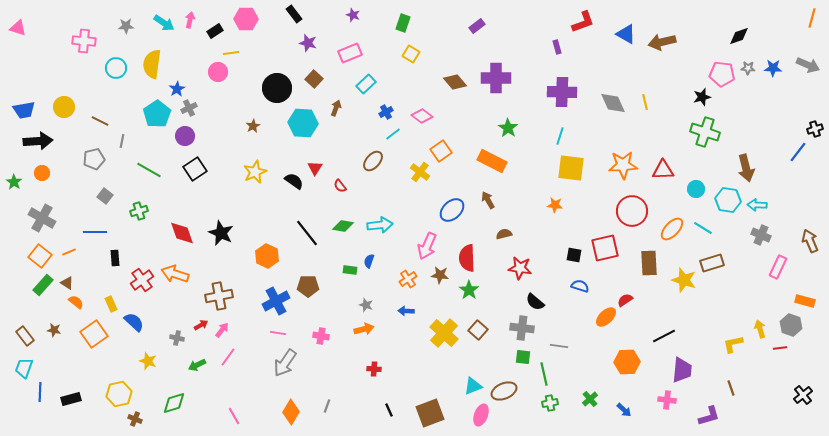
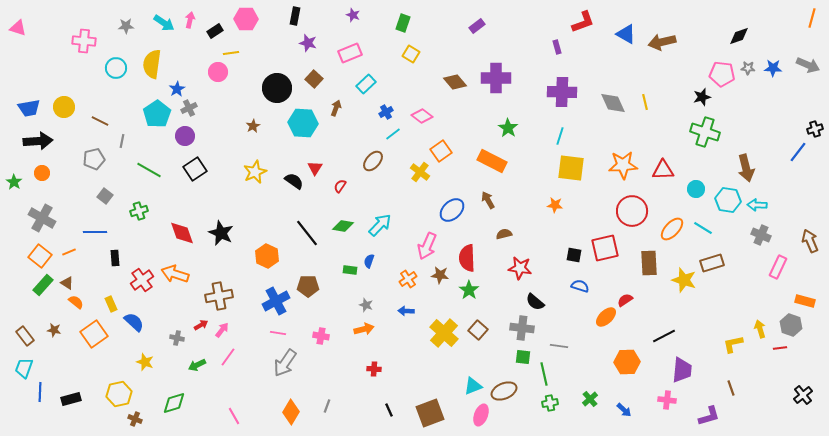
black rectangle at (294, 14): moved 1 px right, 2 px down; rotated 48 degrees clockwise
blue trapezoid at (24, 110): moved 5 px right, 2 px up
red semicircle at (340, 186): rotated 72 degrees clockwise
cyan arrow at (380, 225): rotated 40 degrees counterclockwise
yellow star at (148, 361): moved 3 px left, 1 px down
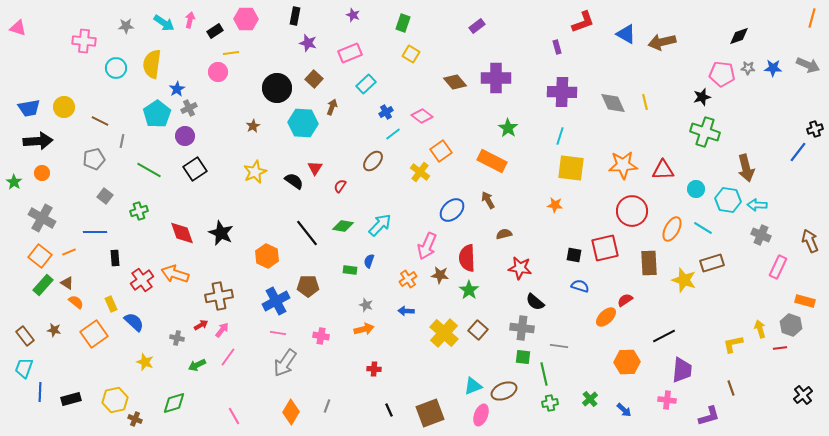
brown arrow at (336, 108): moved 4 px left, 1 px up
orange ellipse at (672, 229): rotated 15 degrees counterclockwise
yellow hexagon at (119, 394): moved 4 px left, 6 px down
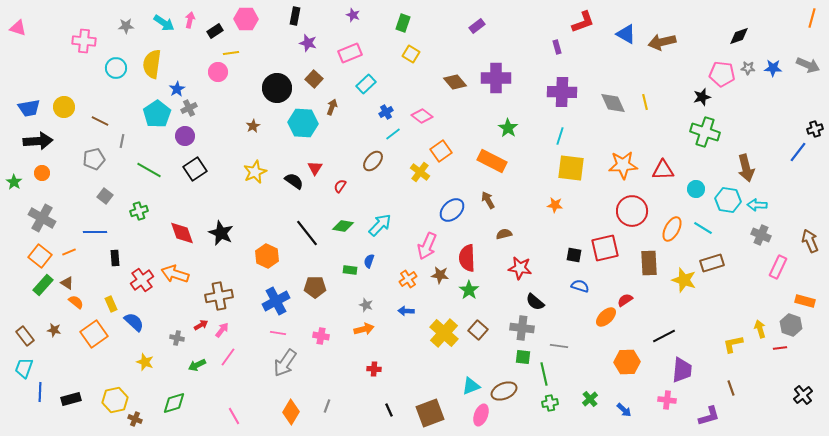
brown pentagon at (308, 286): moved 7 px right, 1 px down
cyan triangle at (473, 386): moved 2 px left
